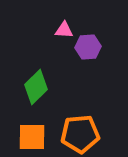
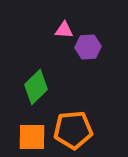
orange pentagon: moved 7 px left, 4 px up
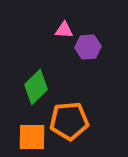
orange pentagon: moved 4 px left, 9 px up
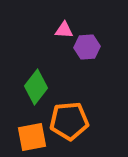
purple hexagon: moved 1 px left
green diamond: rotated 8 degrees counterclockwise
orange square: rotated 12 degrees counterclockwise
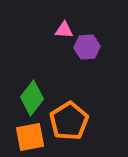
green diamond: moved 4 px left, 11 px down
orange pentagon: rotated 27 degrees counterclockwise
orange square: moved 2 px left
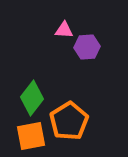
orange square: moved 1 px right, 1 px up
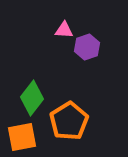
purple hexagon: rotated 15 degrees counterclockwise
orange square: moved 9 px left, 1 px down
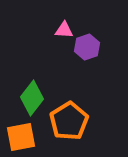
orange square: moved 1 px left
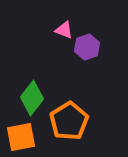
pink triangle: rotated 18 degrees clockwise
